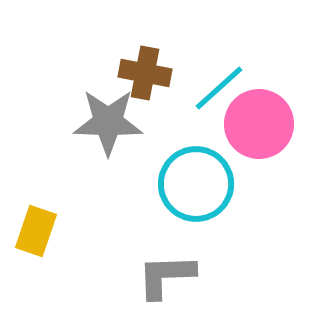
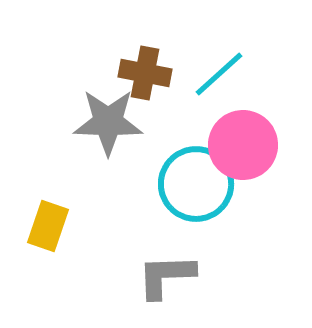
cyan line: moved 14 px up
pink circle: moved 16 px left, 21 px down
yellow rectangle: moved 12 px right, 5 px up
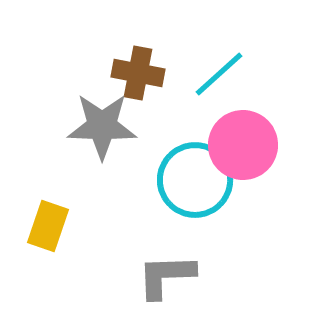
brown cross: moved 7 px left
gray star: moved 6 px left, 4 px down
cyan circle: moved 1 px left, 4 px up
